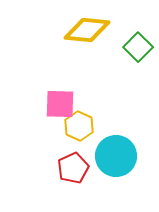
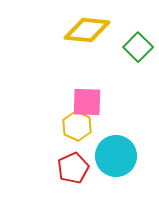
pink square: moved 27 px right, 2 px up
yellow hexagon: moved 2 px left
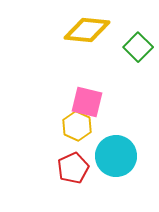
pink square: rotated 12 degrees clockwise
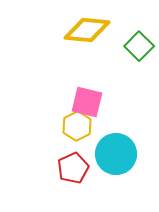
green square: moved 1 px right, 1 px up
yellow hexagon: rotated 8 degrees clockwise
cyan circle: moved 2 px up
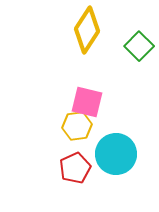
yellow diamond: rotated 63 degrees counterclockwise
yellow hexagon: rotated 20 degrees clockwise
red pentagon: moved 2 px right
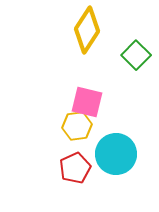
green square: moved 3 px left, 9 px down
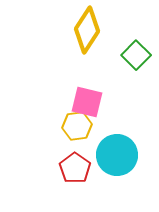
cyan circle: moved 1 px right, 1 px down
red pentagon: rotated 12 degrees counterclockwise
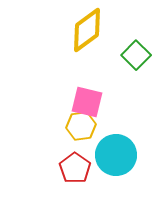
yellow diamond: rotated 21 degrees clockwise
yellow hexagon: moved 4 px right
cyan circle: moved 1 px left
